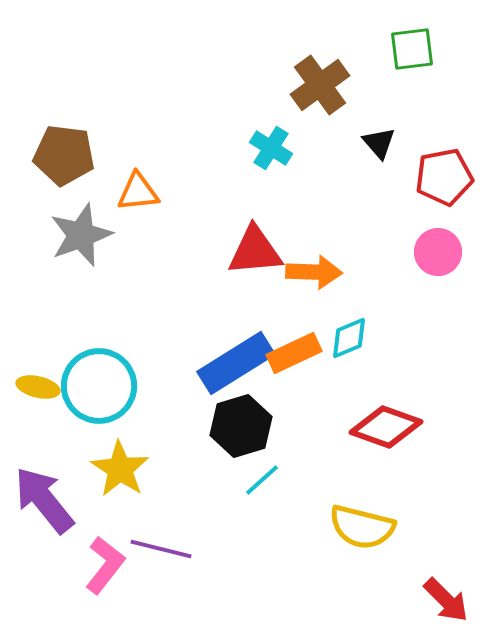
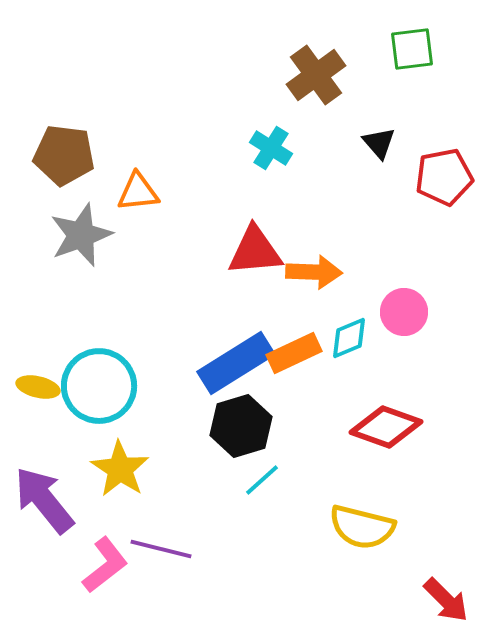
brown cross: moved 4 px left, 10 px up
pink circle: moved 34 px left, 60 px down
pink L-shape: rotated 14 degrees clockwise
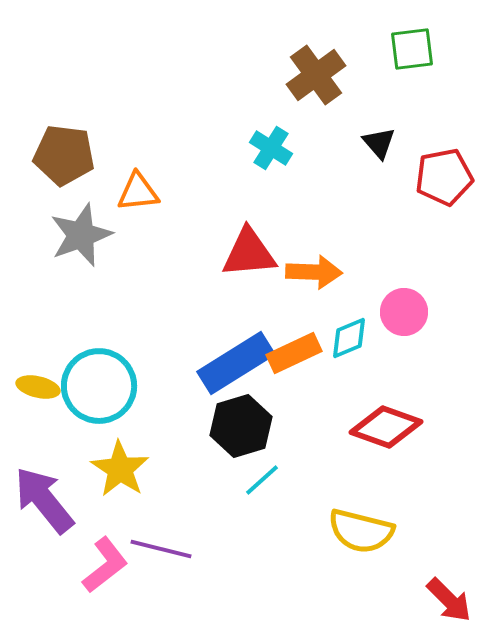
red triangle: moved 6 px left, 2 px down
yellow semicircle: moved 1 px left, 4 px down
red arrow: moved 3 px right
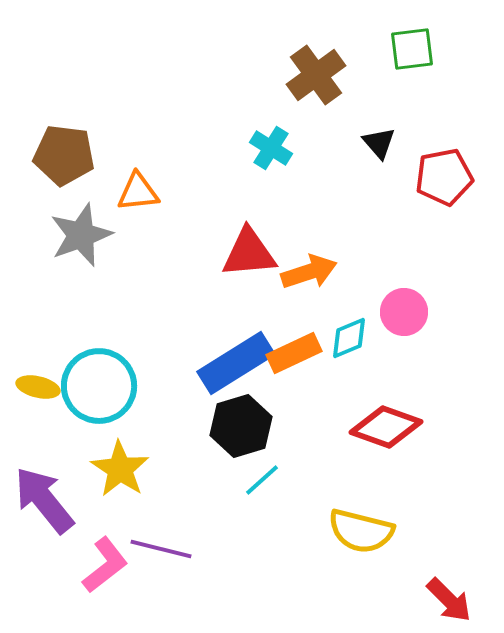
orange arrow: moved 5 px left; rotated 20 degrees counterclockwise
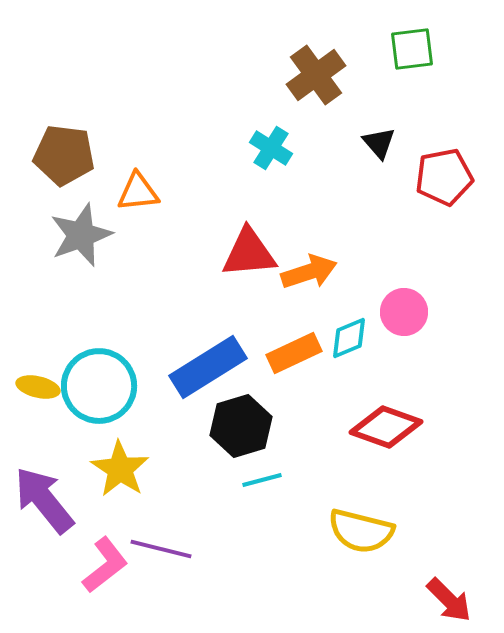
blue rectangle: moved 28 px left, 4 px down
cyan line: rotated 27 degrees clockwise
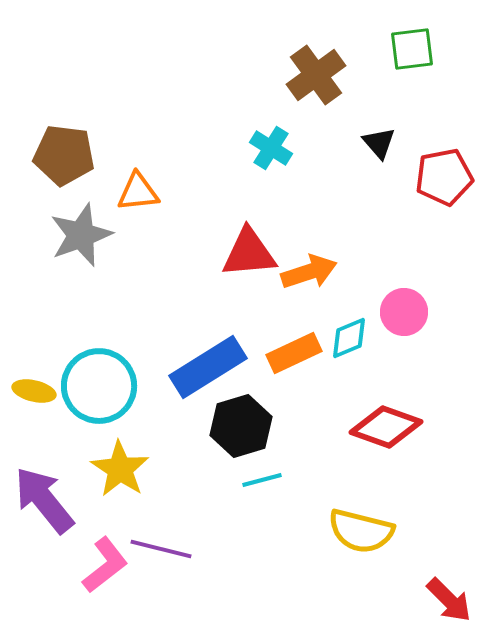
yellow ellipse: moved 4 px left, 4 px down
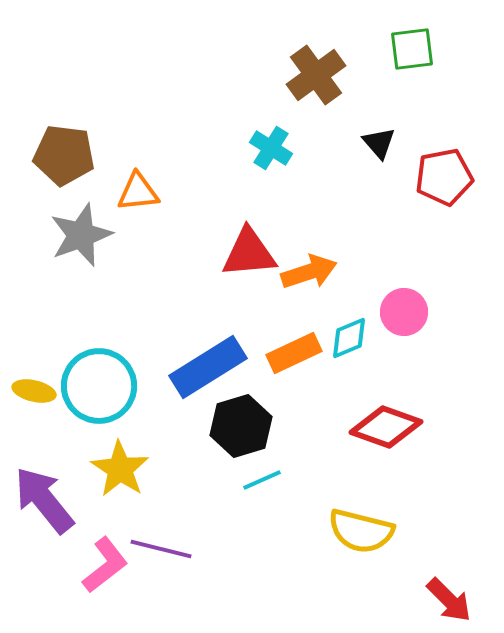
cyan line: rotated 9 degrees counterclockwise
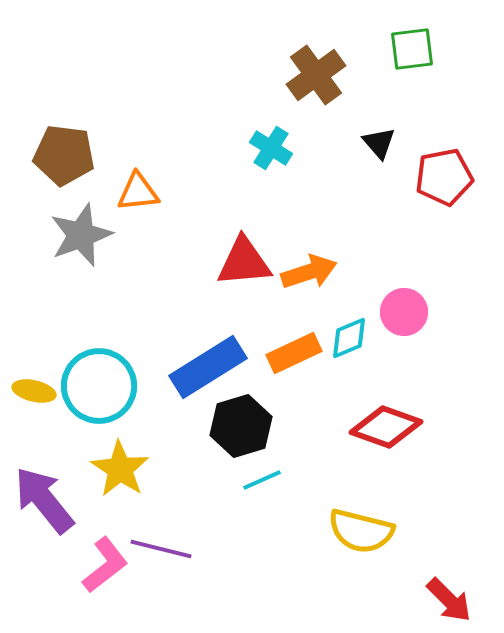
red triangle: moved 5 px left, 9 px down
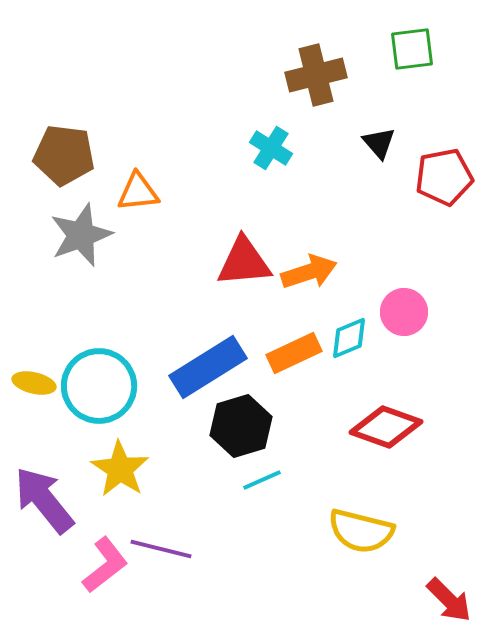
brown cross: rotated 22 degrees clockwise
yellow ellipse: moved 8 px up
